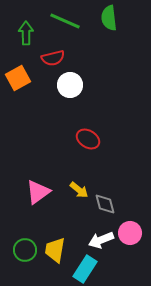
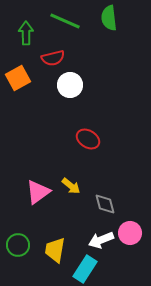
yellow arrow: moved 8 px left, 4 px up
green circle: moved 7 px left, 5 px up
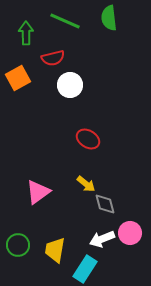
yellow arrow: moved 15 px right, 2 px up
white arrow: moved 1 px right, 1 px up
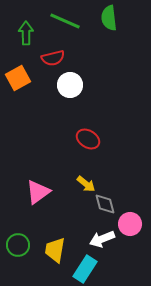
pink circle: moved 9 px up
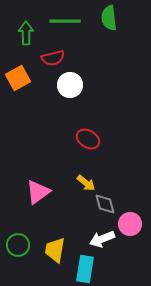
green line: rotated 24 degrees counterclockwise
yellow arrow: moved 1 px up
cyan rectangle: rotated 24 degrees counterclockwise
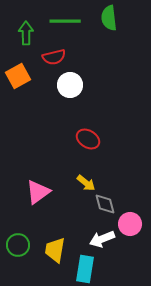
red semicircle: moved 1 px right, 1 px up
orange square: moved 2 px up
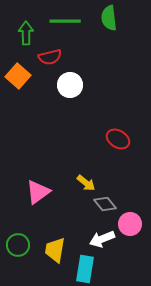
red semicircle: moved 4 px left
orange square: rotated 20 degrees counterclockwise
red ellipse: moved 30 px right
gray diamond: rotated 25 degrees counterclockwise
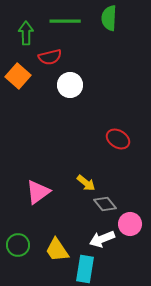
green semicircle: rotated 10 degrees clockwise
yellow trapezoid: moved 2 px right; rotated 44 degrees counterclockwise
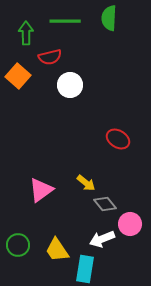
pink triangle: moved 3 px right, 2 px up
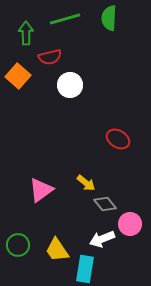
green line: moved 2 px up; rotated 16 degrees counterclockwise
